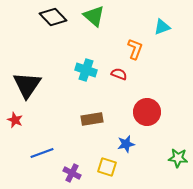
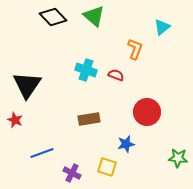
cyan triangle: rotated 18 degrees counterclockwise
red semicircle: moved 3 px left, 1 px down
brown rectangle: moved 3 px left
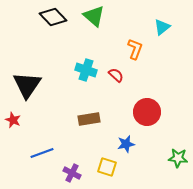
red semicircle: rotated 21 degrees clockwise
red star: moved 2 px left
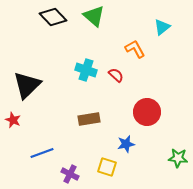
orange L-shape: rotated 50 degrees counterclockwise
black triangle: rotated 12 degrees clockwise
purple cross: moved 2 px left, 1 px down
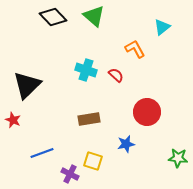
yellow square: moved 14 px left, 6 px up
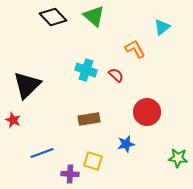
purple cross: rotated 24 degrees counterclockwise
